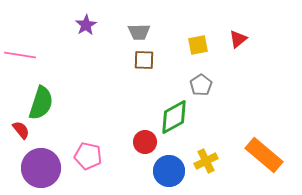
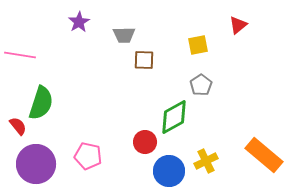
purple star: moved 7 px left, 3 px up
gray trapezoid: moved 15 px left, 3 px down
red triangle: moved 14 px up
red semicircle: moved 3 px left, 4 px up
purple circle: moved 5 px left, 4 px up
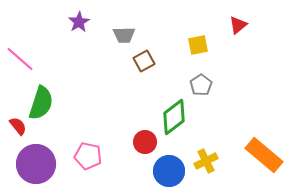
pink line: moved 4 px down; rotated 32 degrees clockwise
brown square: moved 1 px down; rotated 30 degrees counterclockwise
green diamond: rotated 9 degrees counterclockwise
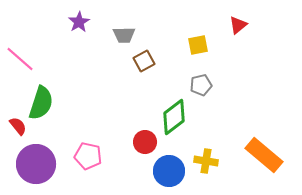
gray pentagon: rotated 20 degrees clockwise
yellow cross: rotated 35 degrees clockwise
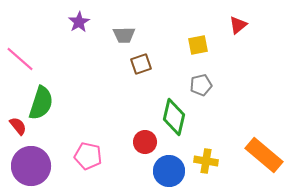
brown square: moved 3 px left, 3 px down; rotated 10 degrees clockwise
green diamond: rotated 39 degrees counterclockwise
purple circle: moved 5 px left, 2 px down
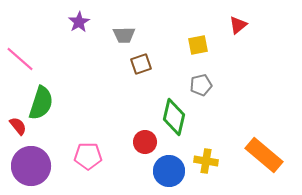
pink pentagon: rotated 12 degrees counterclockwise
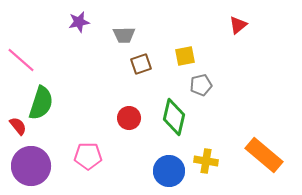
purple star: rotated 20 degrees clockwise
yellow square: moved 13 px left, 11 px down
pink line: moved 1 px right, 1 px down
red circle: moved 16 px left, 24 px up
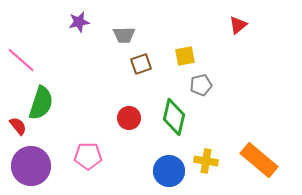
orange rectangle: moved 5 px left, 5 px down
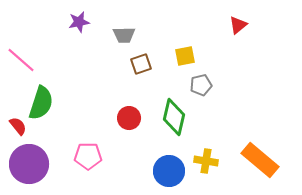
orange rectangle: moved 1 px right
purple circle: moved 2 px left, 2 px up
